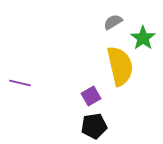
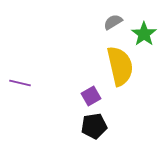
green star: moved 1 px right, 4 px up
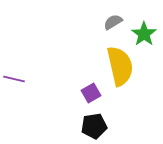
purple line: moved 6 px left, 4 px up
purple square: moved 3 px up
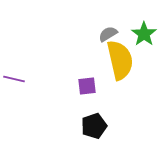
gray semicircle: moved 5 px left, 12 px down
yellow semicircle: moved 6 px up
purple square: moved 4 px left, 7 px up; rotated 24 degrees clockwise
black pentagon: rotated 10 degrees counterclockwise
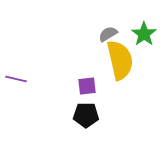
purple line: moved 2 px right
black pentagon: moved 8 px left, 11 px up; rotated 20 degrees clockwise
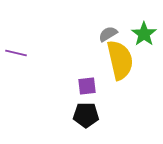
purple line: moved 26 px up
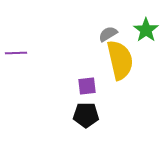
green star: moved 2 px right, 4 px up
purple line: rotated 15 degrees counterclockwise
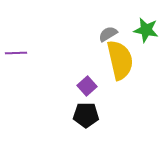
green star: rotated 25 degrees counterclockwise
purple square: rotated 36 degrees counterclockwise
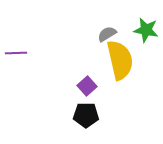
gray semicircle: moved 1 px left
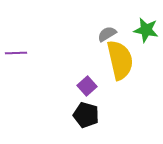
black pentagon: rotated 15 degrees clockwise
